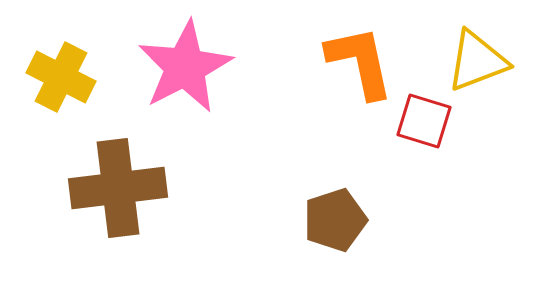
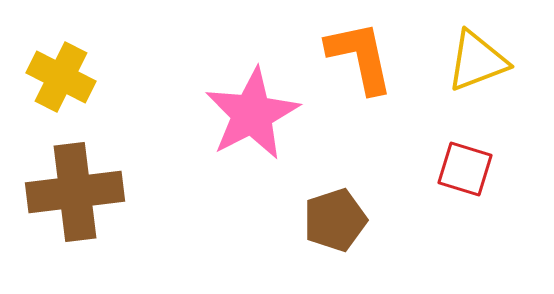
orange L-shape: moved 5 px up
pink star: moved 67 px right, 47 px down
red square: moved 41 px right, 48 px down
brown cross: moved 43 px left, 4 px down
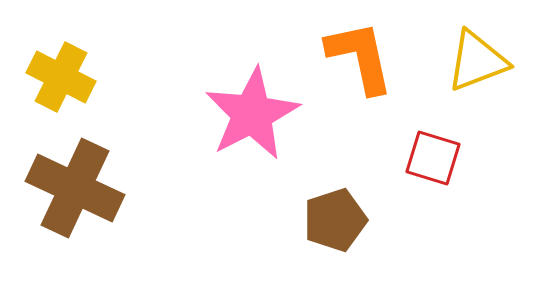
red square: moved 32 px left, 11 px up
brown cross: moved 4 px up; rotated 32 degrees clockwise
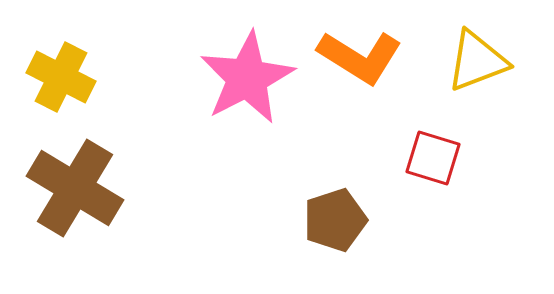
orange L-shape: rotated 134 degrees clockwise
pink star: moved 5 px left, 36 px up
brown cross: rotated 6 degrees clockwise
